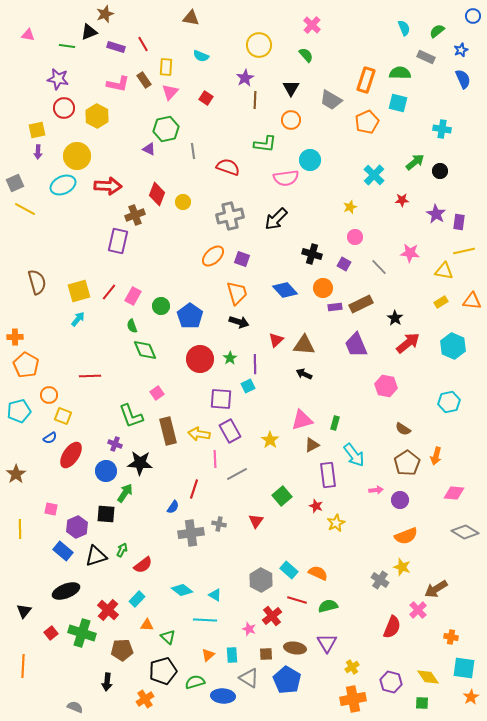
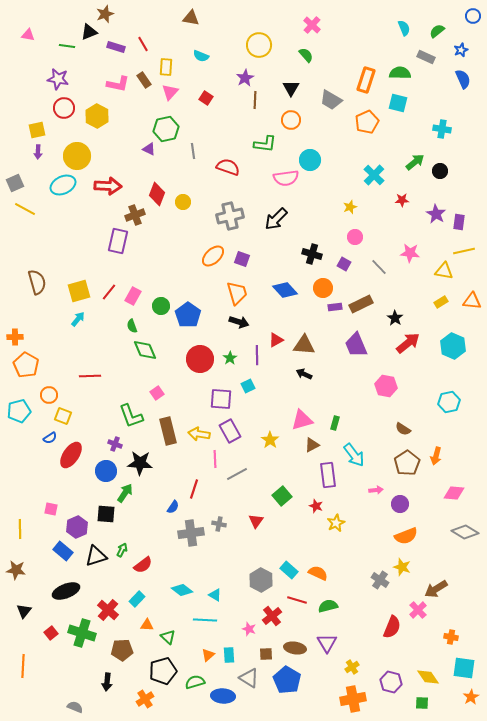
blue pentagon at (190, 316): moved 2 px left, 1 px up
red triangle at (276, 340): rotated 14 degrees clockwise
purple line at (255, 364): moved 2 px right, 9 px up
brown star at (16, 474): moved 96 px down; rotated 30 degrees counterclockwise
purple circle at (400, 500): moved 4 px down
cyan rectangle at (232, 655): moved 3 px left
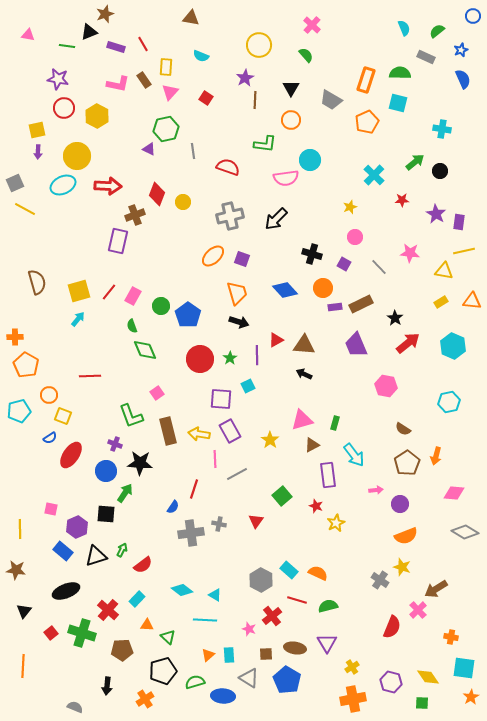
black arrow at (107, 682): moved 4 px down
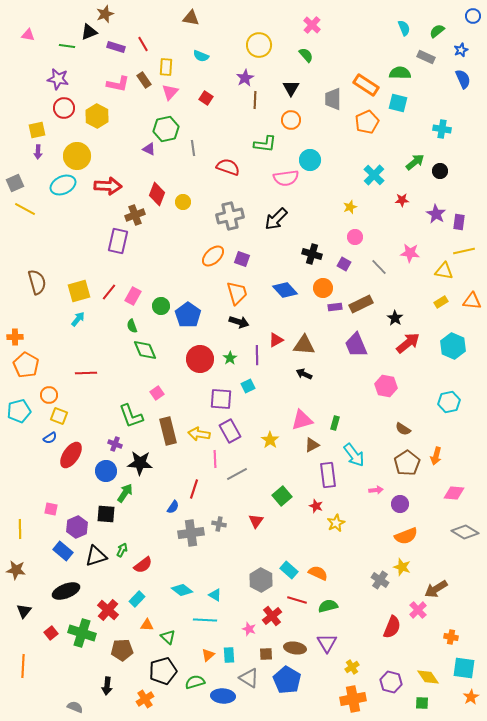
orange rectangle at (366, 80): moved 5 px down; rotated 75 degrees counterclockwise
gray trapezoid at (331, 100): moved 2 px right, 1 px up; rotated 60 degrees clockwise
gray line at (193, 151): moved 3 px up
red line at (90, 376): moved 4 px left, 3 px up
yellow square at (63, 416): moved 4 px left
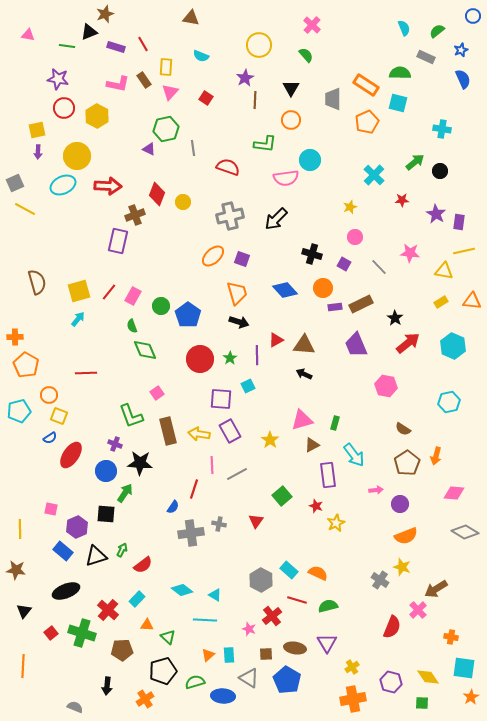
pink line at (215, 459): moved 3 px left, 6 px down
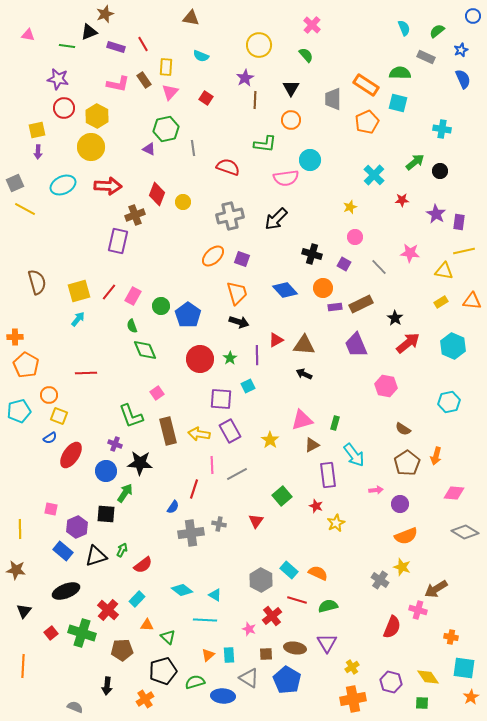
yellow circle at (77, 156): moved 14 px right, 9 px up
pink cross at (418, 610): rotated 30 degrees counterclockwise
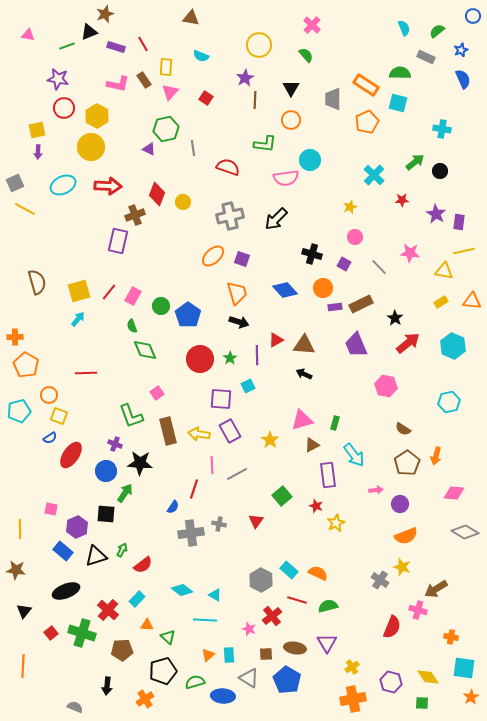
green line at (67, 46): rotated 28 degrees counterclockwise
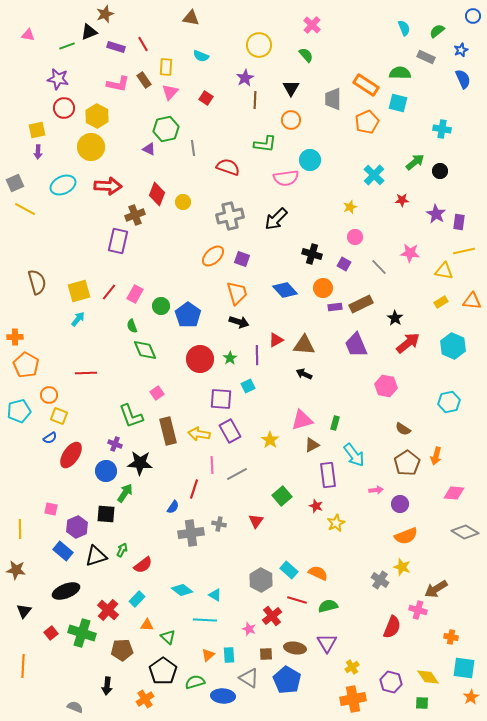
pink rectangle at (133, 296): moved 2 px right, 2 px up
black pentagon at (163, 671): rotated 20 degrees counterclockwise
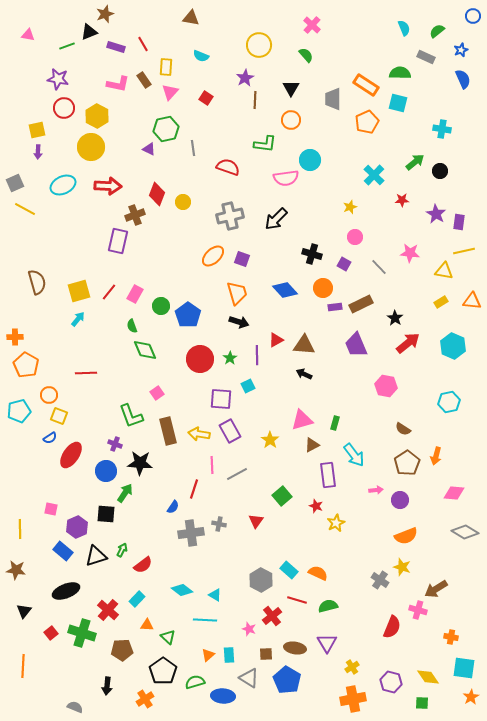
purple circle at (400, 504): moved 4 px up
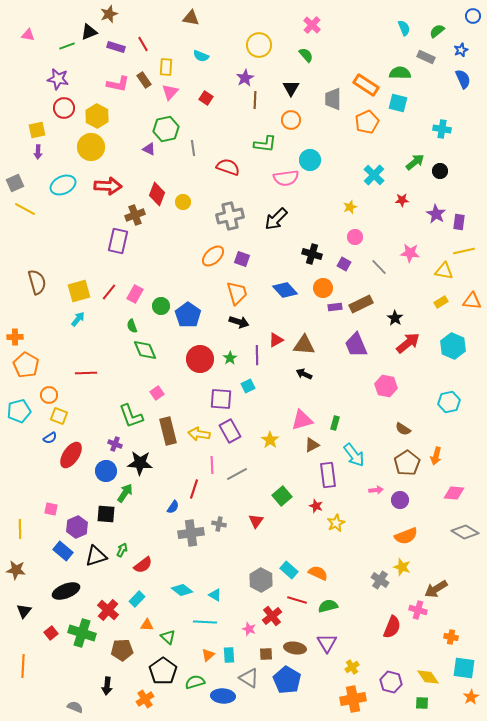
brown star at (105, 14): moved 4 px right
cyan line at (205, 620): moved 2 px down
